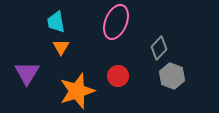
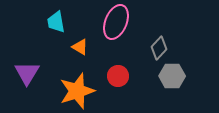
orange triangle: moved 19 px right; rotated 30 degrees counterclockwise
gray hexagon: rotated 20 degrees counterclockwise
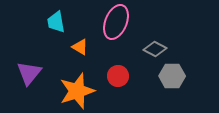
gray diamond: moved 4 px left, 1 px down; rotated 75 degrees clockwise
purple triangle: moved 2 px right; rotated 8 degrees clockwise
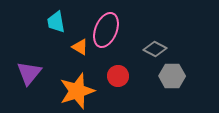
pink ellipse: moved 10 px left, 8 px down
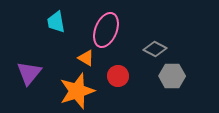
orange triangle: moved 6 px right, 11 px down
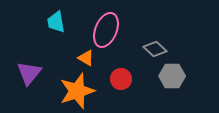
gray diamond: rotated 15 degrees clockwise
red circle: moved 3 px right, 3 px down
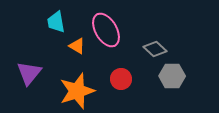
pink ellipse: rotated 52 degrees counterclockwise
orange triangle: moved 9 px left, 12 px up
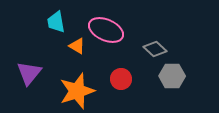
pink ellipse: rotated 36 degrees counterclockwise
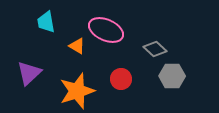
cyan trapezoid: moved 10 px left
purple triangle: rotated 8 degrees clockwise
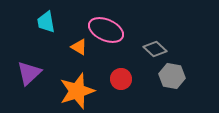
orange triangle: moved 2 px right, 1 px down
gray hexagon: rotated 10 degrees clockwise
